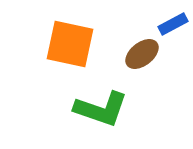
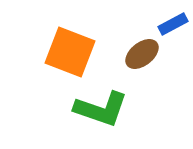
orange square: moved 8 px down; rotated 9 degrees clockwise
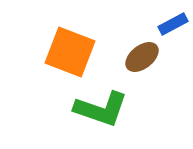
brown ellipse: moved 3 px down
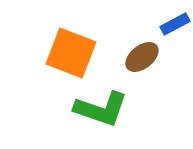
blue rectangle: moved 2 px right
orange square: moved 1 px right, 1 px down
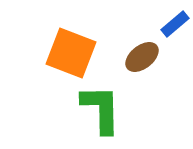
blue rectangle: rotated 12 degrees counterclockwise
green L-shape: rotated 110 degrees counterclockwise
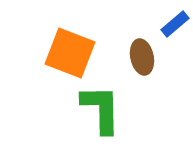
orange square: moved 1 px left
brown ellipse: rotated 64 degrees counterclockwise
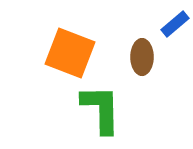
brown ellipse: rotated 12 degrees clockwise
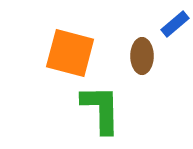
orange square: rotated 6 degrees counterclockwise
brown ellipse: moved 1 px up
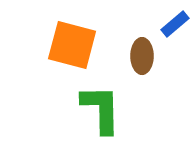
orange square: moved 2 px right, 8 px up
